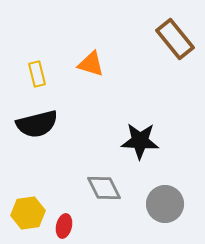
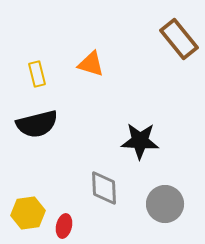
brown rectangle: moved 4 px right
gray diamond: rotated 24 degrees clockwise
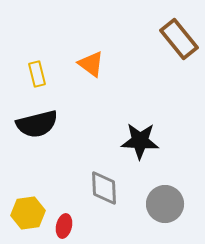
orange triangle: rotated 20 degrees clockwise
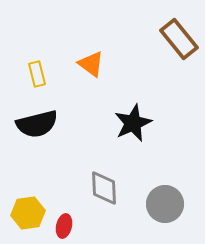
black star: moved 7 px left, 18 px up; rotated 27 degrees counterclockwise
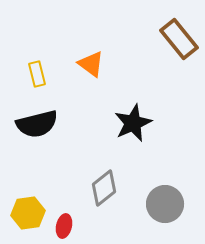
gray diamond: rotated 54 degrees clockwise
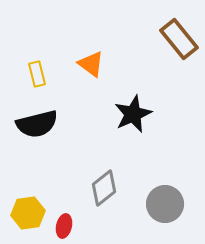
black star: moved 9 px up
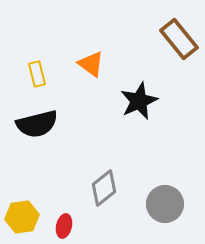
black star: moved 6 px right, 13 px up
yellow hexagon: moved 6 px left, 4 px down
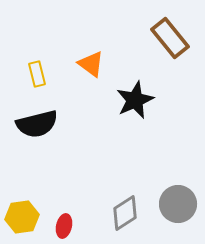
brown rectangle: moved 9 px left, 1 px up
black star: moved 4 px left, 1 px up
gray diamond: moved 21 px right, 25 px down; rotated 6 degrees clockwise
gray circle: moved 13 px right
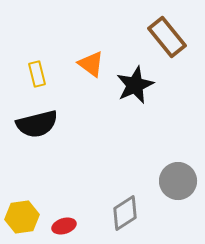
brown rectangle: moved 3 px left, 1 px up
black star: moved 15 px up
gray circle: moved 23 px up
red ellipse: rotated 60 degrees clockwise
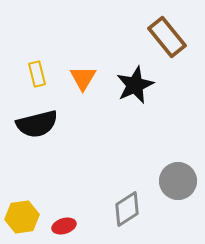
orange triangle: moved 8 px left, 14 px down; rotated 24 degrees clockwise
gray diamond: moved 2 px right, 4 px up
